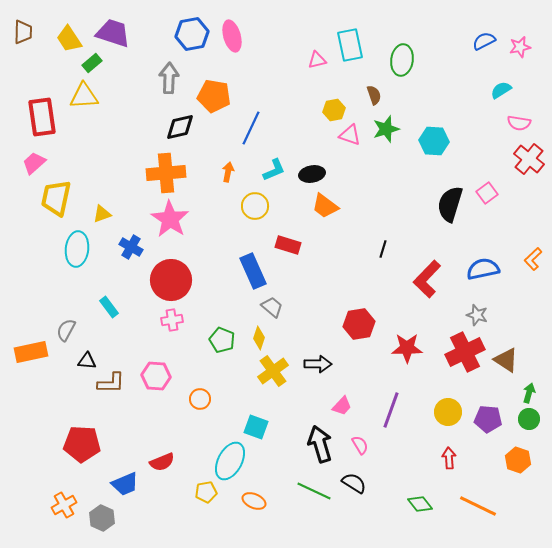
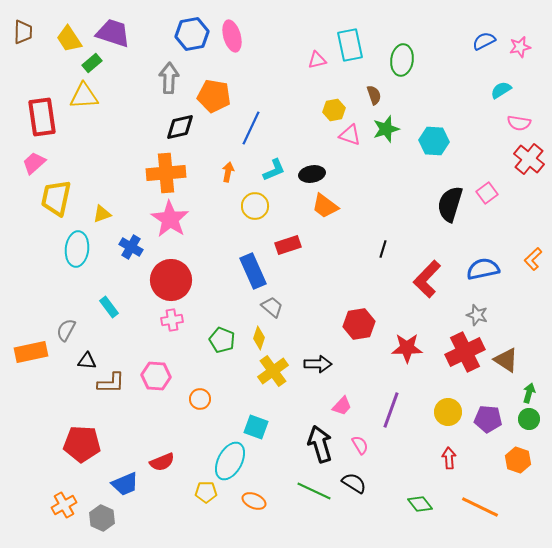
red rectangle at (288, 245): rotated 35 degrees counterclockwise
yellow pentagon at (206, 492): rotated 10 degrees clockwise
orange line at (478, 506): moved 2 px right, 1 px down
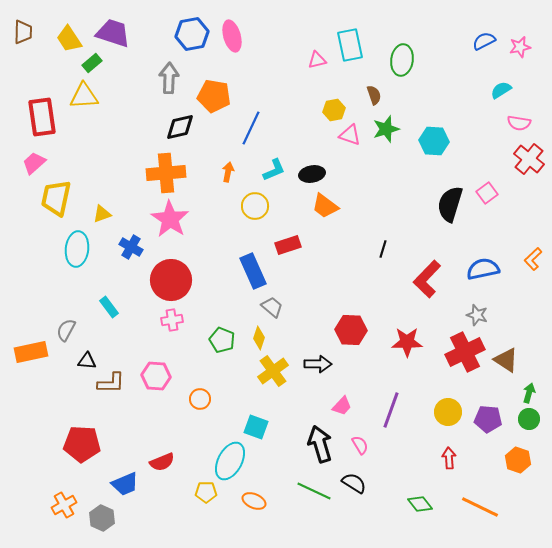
red hexagon at (359, 324): moved 8 px left, 6 px down; rotated 12 degrees clockwise
red star at (407, 348): moved 6 px up
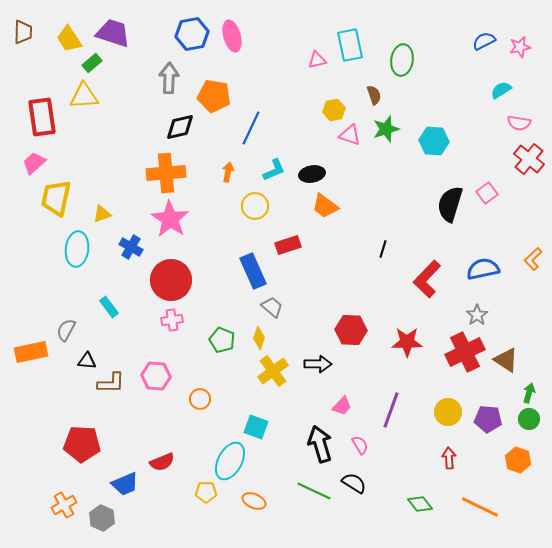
gray star at (477, 315): rotated 20 degrees clockwise
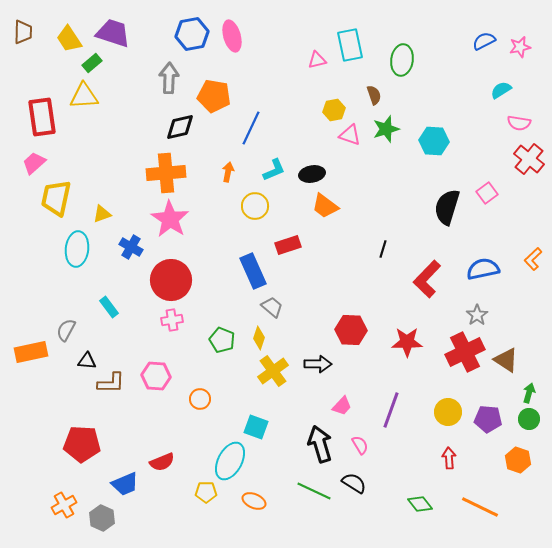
black semicircle at (450, 204): moved 3 px left, 3 px down
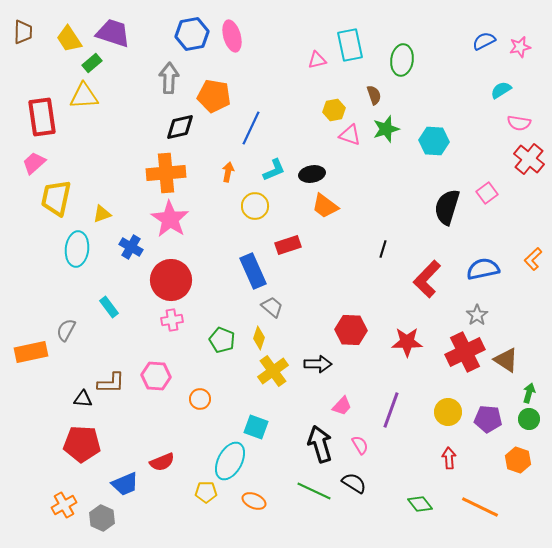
black triangle at (87, 361): moved 4 px left, 38 px down
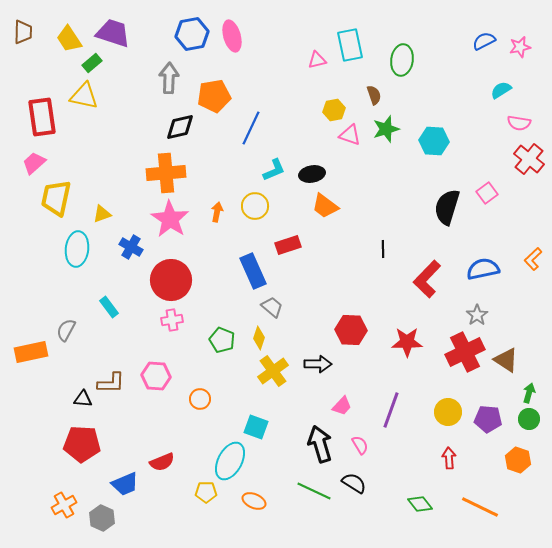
yellow triangle at (84, 96): rotated 16 degrees clockwise
orange pentagon at (214, 96): rotated 20 degrees counterclockwise
orange arrow at (228, 172): moved 11 px left, 40 px down
black line at (383, 249): rotated 18 degrees counterclockwise
